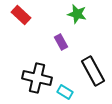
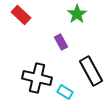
green star: rotated 24 degrees clockwise
black rectangle: moved 2 px left
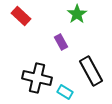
red rectangle: moved 1 px down
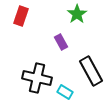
red rectangle: rotated 66 degrees clockwise
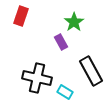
green star: moved 3 px left, 8 px down
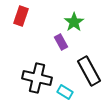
black rectangle: moved 2 px left
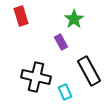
red rectangle: rotated 36 degrees counterclockwise
green star: moved 3 px up
black cross: moved 1 px left, 1 px up
cyan rectangle: rotated 35 degrees clockwise
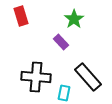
purple rectangle: rotated 14 degrees counterclockwise
black rectangle: moved 1 px left, 6 px down; rotated 12 degrees counterclockwise
black cross: rotated 8 degrees counterclockwise
cyan rectangle: moved 1 px left, 1 px down; rotated 35 degrees clockwise
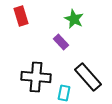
green star: rotated 12 degrees counterclockwise
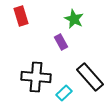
purple rectangle: rotated 14 degrees clockwise
black rectangle: moved 2 px right
cyan rectangle: rotated 35 degrees clockwise
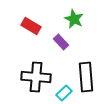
red rectangle: moved 10 px right, 10 px down; rotated 42 degrees counterclockwise
purple rectangle: rotated 14 degrees counterclockwise
black rectangle: moved 4 px left; rotated 36 degrees clockwise
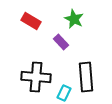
red rectangle: moved 5 px up
cyan rectangle: rotated 21 degrees counterclockwise
